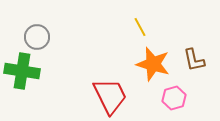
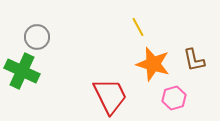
yellow line: moved 2 px left
green cross: rotated 16 degrees clockwise
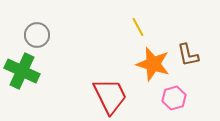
gray circle: moved 2 px up
brown L-shape: moved 6 px left, 5 px up
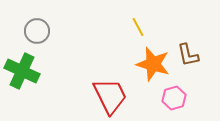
gray circle: moved 4 px up
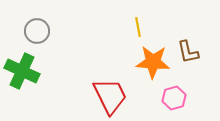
yellow line: rotated 18 degrees clockwise
brown L-shape: moved 3 px up
orange star: moved 2 px up; rotated 12 degrees counterclockwise
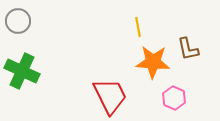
gray circle: moved 19 px left, 10 px up
brown L-shape: moved 3 px up
pink hexagon: rotated 20 degrees counterclockwise
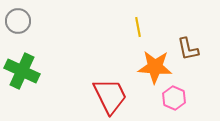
orange star: moved 2 px right, 5 px down
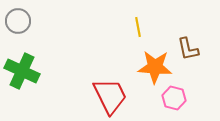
pink hexagon: rotated 10 degrees counterclockwise
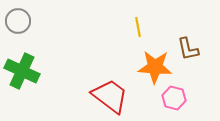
red trapezoid: rotated 27 degrees counterclockwise
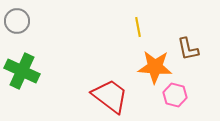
gray circle: moved 1 px left
pink hexagon: moved 1 px right, 3 px up
